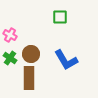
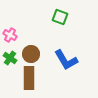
green square: rotated 21 degrees clockwise
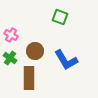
pink cross: moved 1 px right
brown circle: moved 4 px right, 3 px up
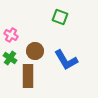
brown rectangle: moved 1 px left, 2 px up
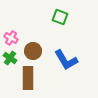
pink cross: moved 3 px down
brown circle: moved 2 px left
brown rectangle: moved 2 px down
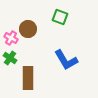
brown circle: moved 5 px left, 22 px up
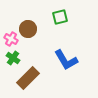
green square: rotated 35 degrees counterclockwise
pink cross: moved 1 px down
green cross: moved 3 px right
brown rectangle: rotated 45 degrees clockwise
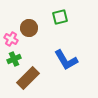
brown circle: moved 1 px right, 1 px up
green cross: moved 1 px right, 1 px down; rotated 32 degrees clockwise
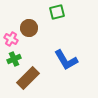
green square: moved 3 px left, 5 px up
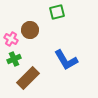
brown circle: moved 1 px right, 2 px down
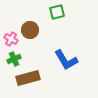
brown rectangle: rotated 30 degrees clockwise
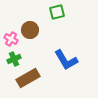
brown rectangle: rotated 15 degrees counterclockwise
